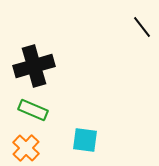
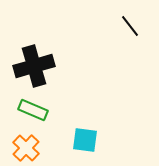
black line: moved 12 px left, 1 px up
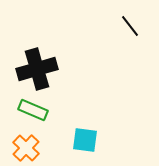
black cross: moved 3 px right, 3 px down
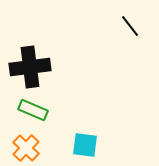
black cross: moved 7 px left, 2 px up; rotated 9 degrees clockwise
cyan square: moved 5 px down
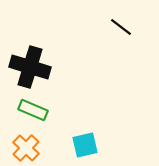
black line: moved 9 px left, 1 px down; rotated 15 degrees counterclockwise
black cross: rotated 24 degrees clockwise
cyan square: rotated 20 degrees counterclockwise
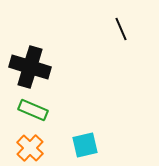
black line: moved 2 px down; rotated 30 degrees clockwise
orange cross: moved 4 px right
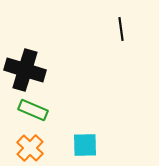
black line: rotated 15 degrees clockwise
black cross: moved 5 px left, 3 px down
cyan square: rotated 12 degrees clockwise
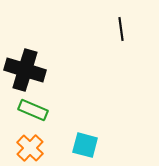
cyan square: rotated 16 degrees clockwise
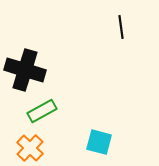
black line: moved 2 px up
green rectangle: moved 9 px right, 1 px down; rotated 52 degrees counterclockwise
cyan square: moved 14 px right, 3 px up
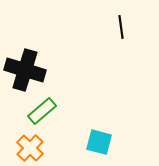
green rectangle: rotated 12 degrees counterclockwise
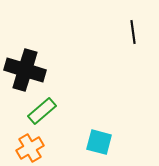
black line: moved 12 px right, 5 px down
orange cross: rotated 16 degrees clockwise
